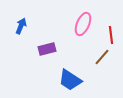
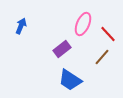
red line: moved 3 px left, 1 px up; rotated 36 degrees counterclockwise
purple rectangle: moved 15 px right; rotated 24 degrees counterclockwise
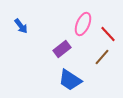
blue arrow: rotated 119 degrees clockwise
